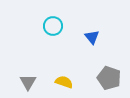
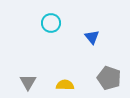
cyan circle: moved 2 px left, 3 px up
yellow semicircle: moved 1 px right, 3 px down; rotated 18 degrees counterclockwise
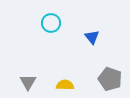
gray pentagon: moved 1 px right, 1 px down
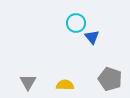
cyan circle: moved 25 px right
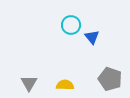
cyan circle: moved 5 px left, 2 px down
gray triangle: moved 1 px right, 1 px down
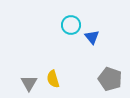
yellow semicircle: moved 12 px left, 6 px up; rotated 108 degrees counterclockwise
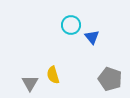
yellow semicircle: moved 4 px up
gray triangle: moved 1 px right
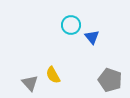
yellow semicircle: rotated 12 degrees counterclockwise
gray pentagon: moved 1 px down
gray triangle: rotated 12 degrees counterclockwise
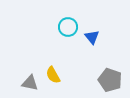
cyan circle: moved 3 px left, 2 px down
gray triangle: rotated 36 degrees counterclockwise
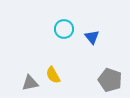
cyan circle: moved 4 px left, 2 px down
gray triangle: rotated 24 degrees counterclockwise
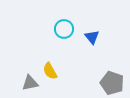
yellow semicircle: moved 3 px left, 4 px up
gray pentagon: moved 2 px right, 3 px down
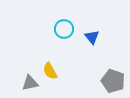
gray pentagon: moved 1 px right, 2 px up
